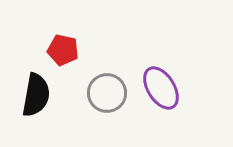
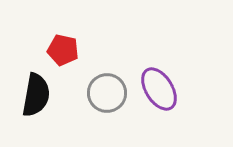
purple ellipse: moved 2 px left, 1 px down
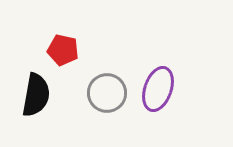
purple ellipse: moved 1 px left; rotated 51 degrees clockwise
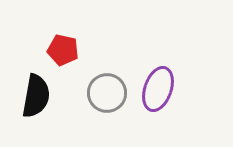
black semicircle: moved 1 px down
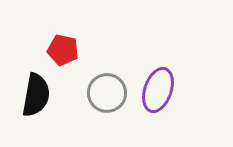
purple ellipse: moved 1 px down
black semicircle: moved 1 px up
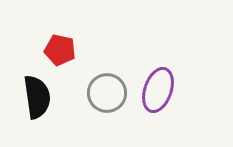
red pentagon: moved 3 px left
black semicircle: moved 1 px right, 2 px down; rotated 18 degrees counterclockwise
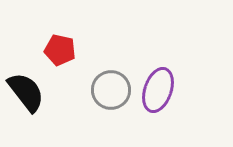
gray circle: moved 4 px right, 3 px up
black semicircle: moved 11 px left, 5 px up; rotated 30 degrees counterclockwise
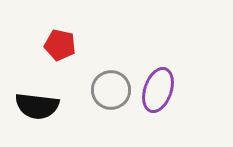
red pentagon: moved 5 px up
black semicircle: moved 11 px right, 14 px down; rotated 135 degrees clockwise
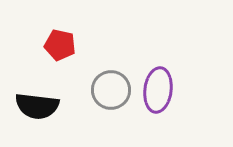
purple ellipse: rotated 12 degrees counterclockwise
